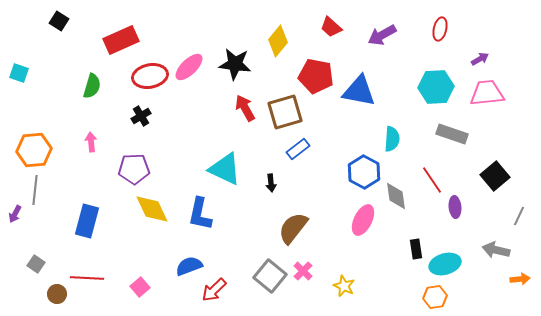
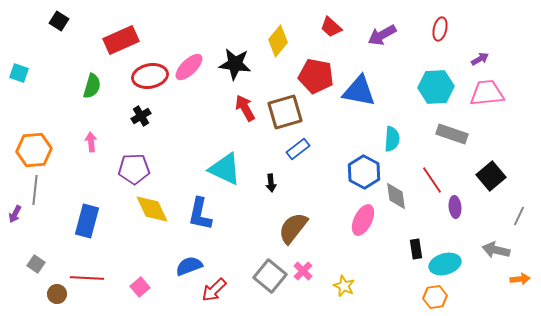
black square at (495, 176): moved 4 px left
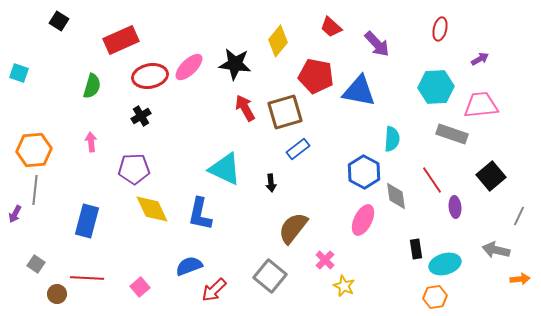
purple arrow at (382, 35): moved 5 px left, 9 px down; rotated 104 degrees counterclockwise
pink trapezoid at (487, 93): moved 6 px left, 12 px down
pink cross at (303, 271): moved 22 px right, 11 px up
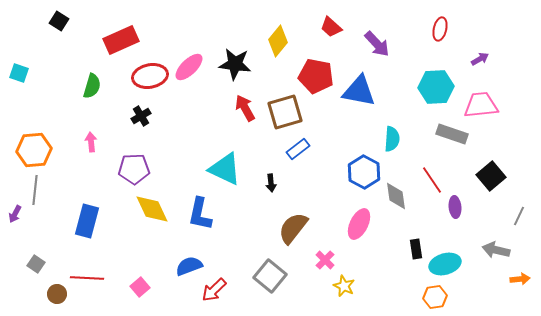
pink ellipse at (363, 220): moved 4 px left, 4 px down
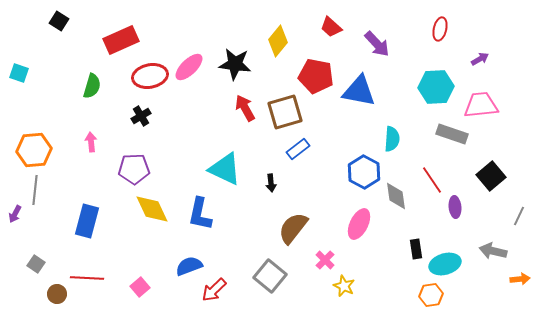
gray arrow at (496, 250): moved 3 px left, 1 px down
orange hexagon at (435, 297): moved 4 px left, 2 px up
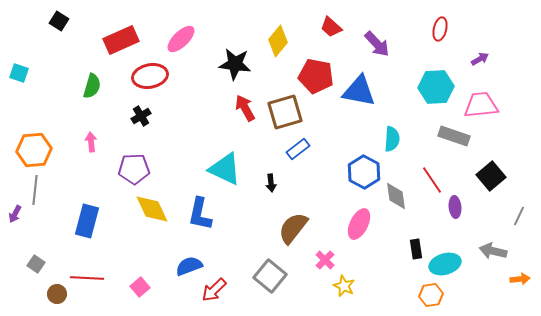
pink ellipse at (189, 67): moved 8 px left, 28 px up
gray rectangle at (452, 134): moved 2 px right, 2 px down
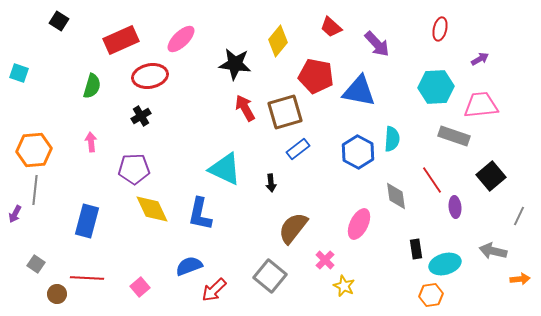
blue hexagon at (364, 172): moved 6 px left, 20 px up
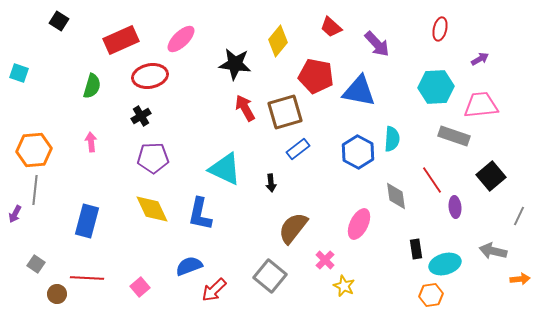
purple pentagon at (134, 169): moved 19 px right, 11 px up
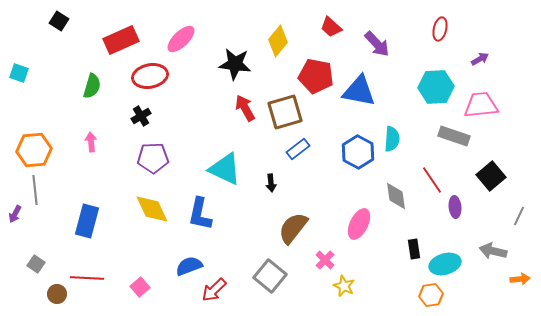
gray line at (35, 190): rotated 12 degrees counterclockwise
black rectangle at (416, 249): moved 2 px left
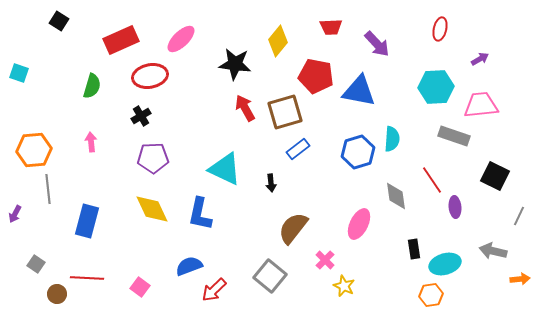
red trapezoid at (331, 27): rotated 45 degrees counterclockwise
blue hexagon at (358, 152): rotated 16 degrees clockwise
black square at (491, 176): moved 4 px right; rotated 24 degrees counterclockwise
gray line at (35, 190): moved 13 px right, 1 px up
pink square at (140, 287): rotated 12 degrees counterclockwise
